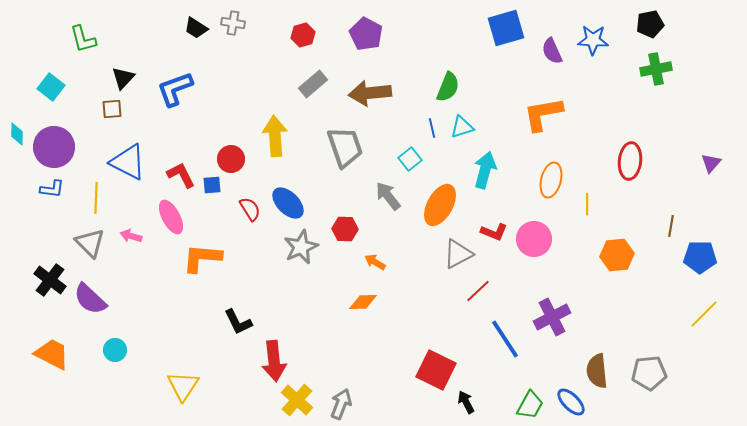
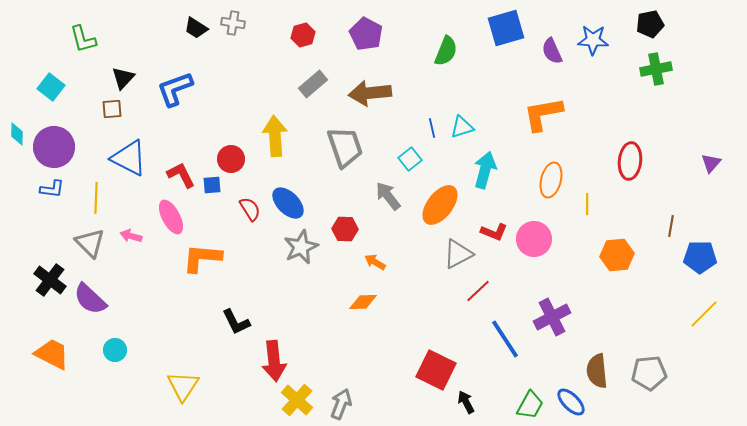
green semicircle at (448, 87): moved 2 px left, 36 px up
blue triangle at (128, 162): moved 1 px right, 4 px up
orange ellipse at (440, 205): rotated 9 degrees clockwise
black L-shape at (238, 322): moved 2 px left
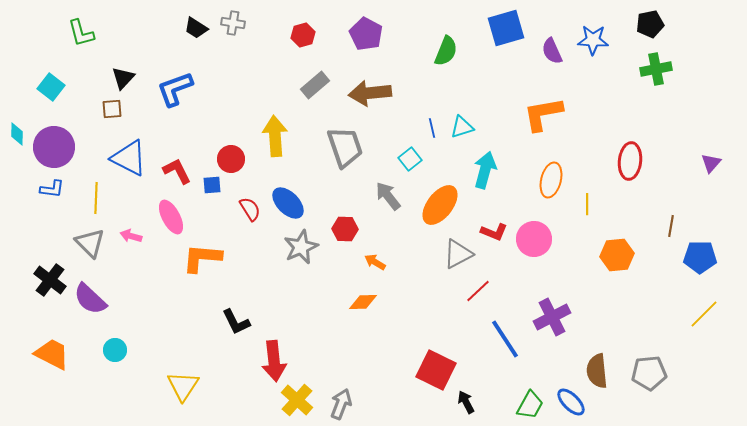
green L-shape at (83, 39): moved 2 px left, 6 px up
gray rectangle at (313, 84): moved 2 px right, 1 px down
red L-shape at (181, 175): moved 4 px left, 4 px up
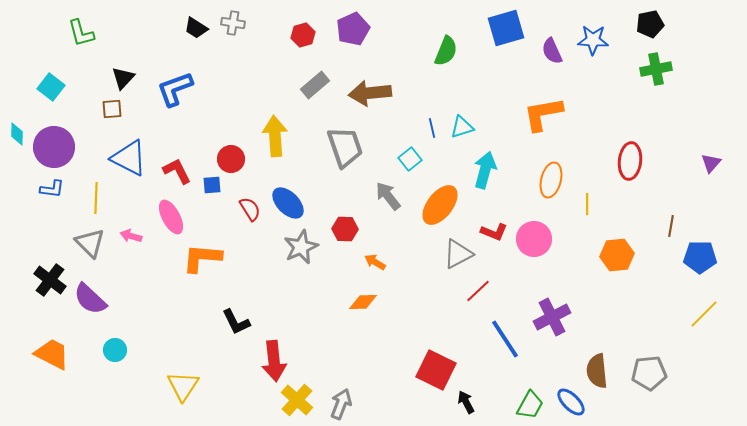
purple pentagon at (366, 34): moved 13 px left, 5 px up; rotated 20 degrees clockwise
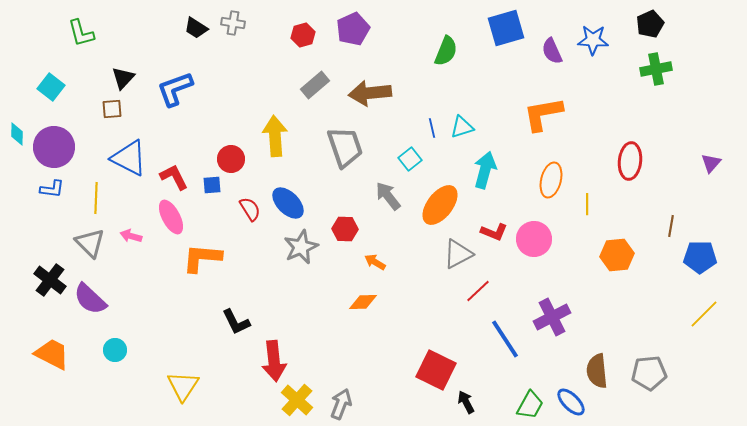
black pentagon at (650, 24): rotated 12 degrees counterclockwise
red L-shape at (177, 171): moved 3 px left, 6 px down
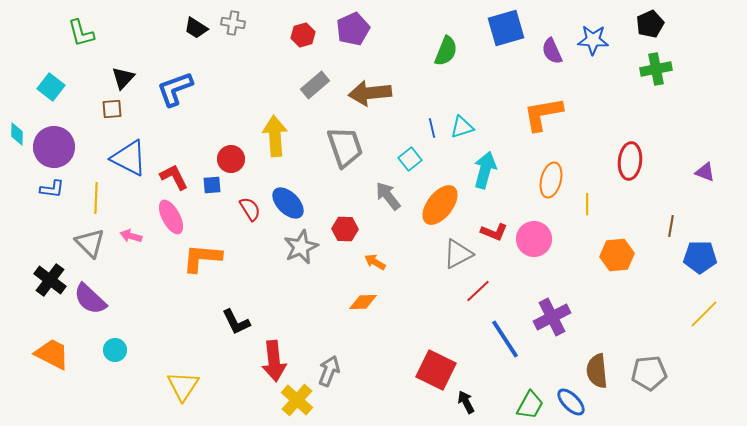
purple triangle at (711, 163): moved 6 px left, 9 px down; rotated 50 degrees counterclockwise
gray arrow at (341, 404): moved 12 px left, 33 px up
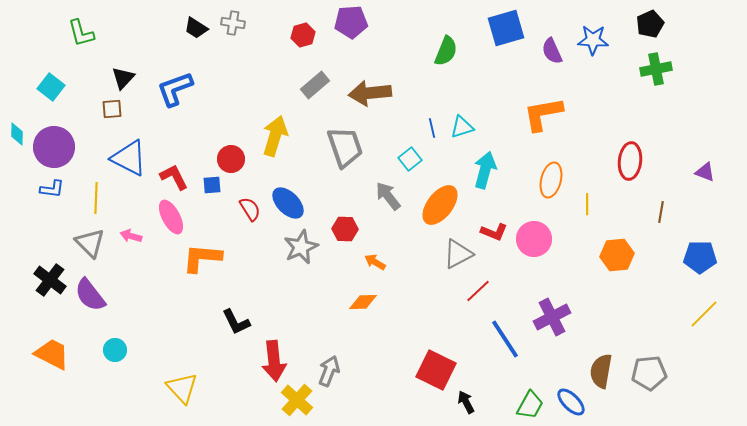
purple pentagon at (353, 29): moved 2 px left, 7 px up; rotated 20 degrees clockwise
yellow arrow at (275, 136): rotated 21 degrees clockwise
brown line at (671, 226): moved 10 px left, 14 px up
purple semicircle at (90, 299): moved 4 px up; rotated 9 degrees clockwise
brown semicircle at (597, 371): moved 4 px right; rotated 16 degrees clockwise
yellow triangle at (183, 386): moved 1 px left, 2 px down; rotated 16 degrees counterclockwise
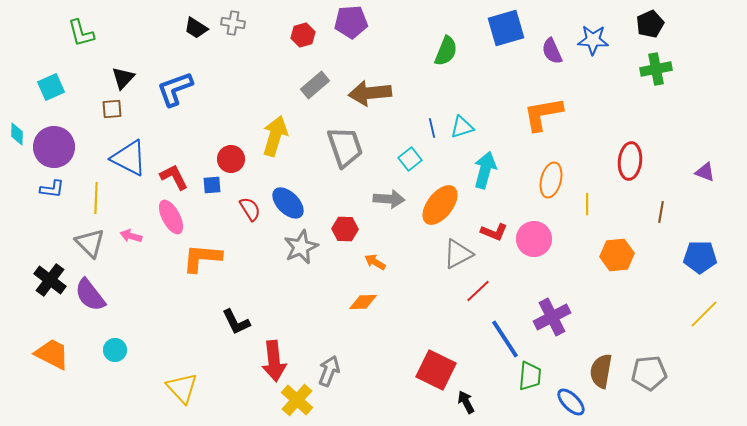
cyan square at (51, 87): rotated 28 degrees clockwise
gray arrow at (388, 196): moved 1 px right, 3 px down; rotated 132 degrees clockwise
green trapezoid at (530, 405): moved 29 px up; rotated 24 degrees counterclockwise
